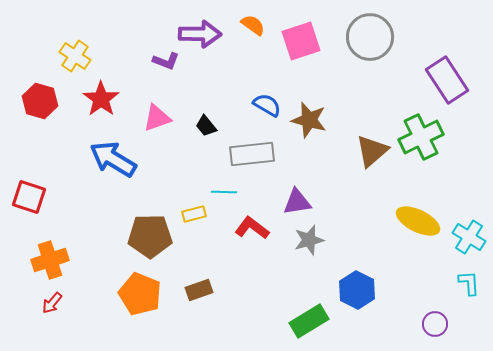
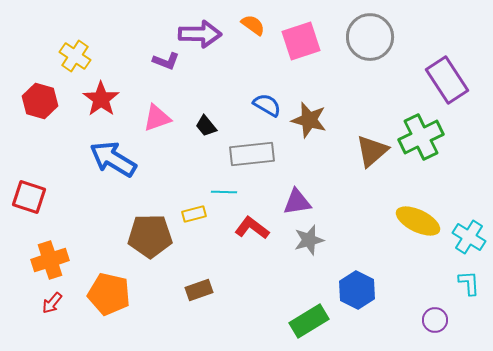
orange pentagon: moved 31 px left; rotated 9 degrees counterclockwise
purple circle: moved 4 px up
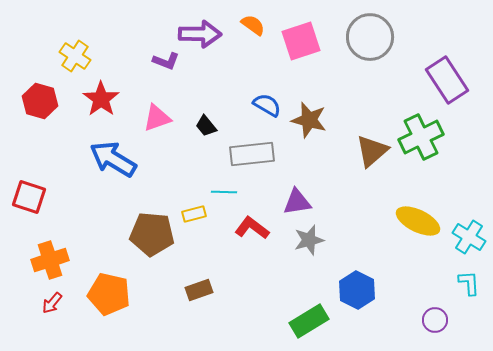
brown pentagon: moved 2 px right, 2 px up; rotated 6 degrees clockwise
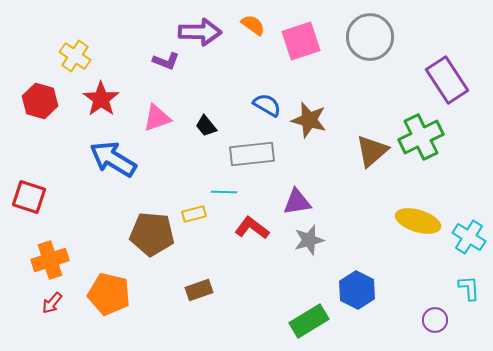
purple arrow: moved 2 px up
yellow ellipse: rotated 9 degrees counterclockwise
cyan L-shape: moved 5 px down
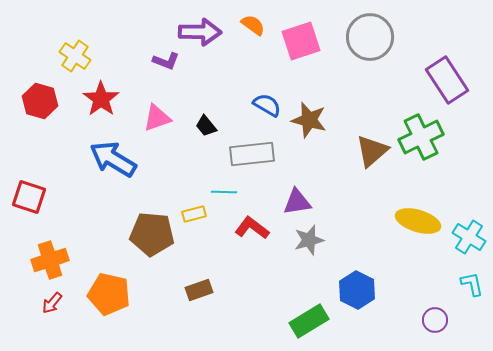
cyan L-shape: moved 3 px right, 4 px up; rotated 8 degrees counterclockwise
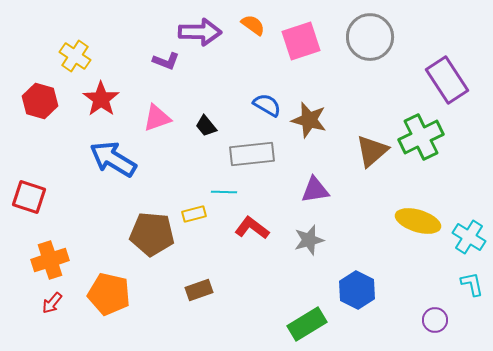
purple triangle: moved 18 px right, 12 px up
green rectangle: moved 2 px left, 3 px down
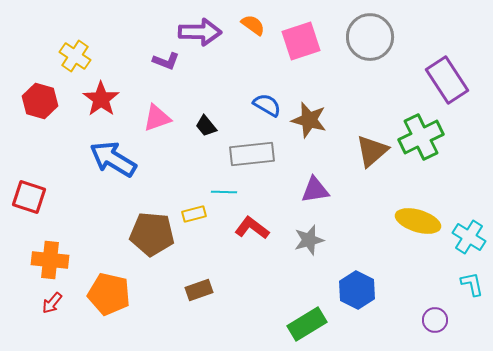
orange cross: rotated 24 degrees clockwise
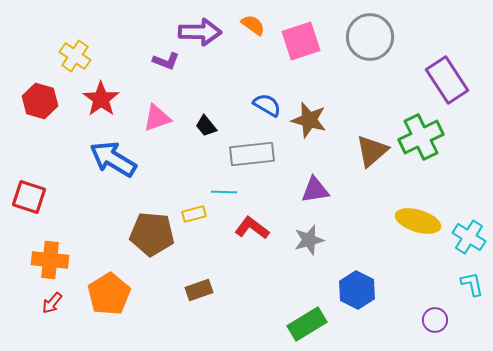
orange pentagon: rotated 27 degrees clockwise
